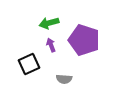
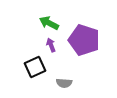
green arrow: rotated 42 degrees clockwise
black square: moved 6 px right, 3 px down
gray semicircle: moved 4 px down
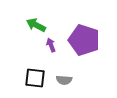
green arrow: moved 13 px left, 2 px down
black square: moved 11 px down; rotated 30 degrees clockwise
gray semicircle: moved 3 px up
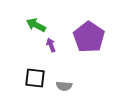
purple pentagon: moved 5 px right, 3 px up; rotated 16 degrees clockwise
gray semicircle: moved 6 px down
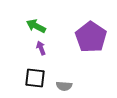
green arrow: moved 1 px down
purple pentagon: moved 2 px right
purple arrow: moved 10 px left, 3 px down
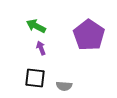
purple pentagon: moved 2 px left, 2 px up
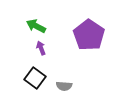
black square: rotated 30 degrees clockwise
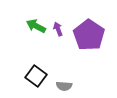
purple arrow: moved 17 px right, 19 px up
black square: moved 1 px right, 2 px up
